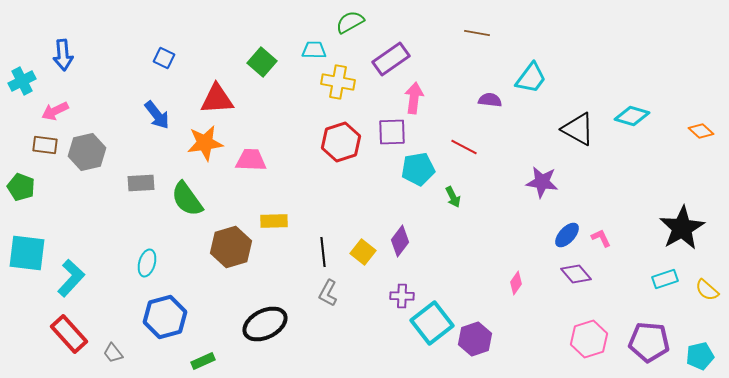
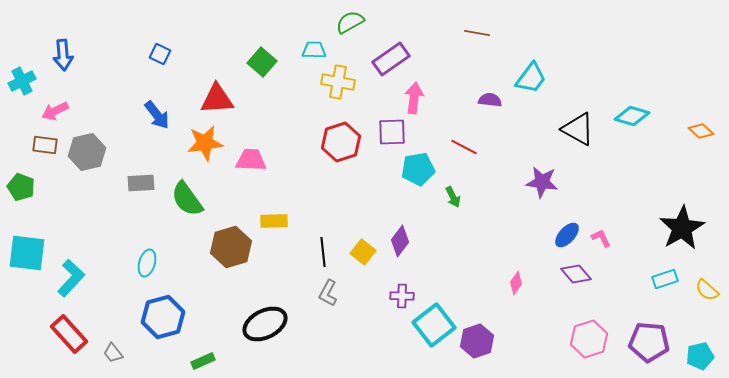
blue square at (164, 58): moved 4 px left, 4 px up
blue hexagon at (165, 317): moved 2 px left
cyan square at (432, 323): moved 2 px right, 2 px down
purple hexagon at (475, 339): moved 2 px right, 2 px down
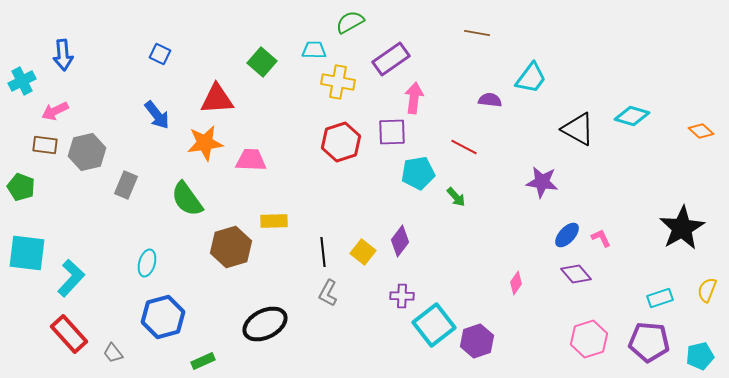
cyan pentagon at (418, 169): moved 4 px down
gray rectangle at (141, 183): moved 15 px left, 2 px down; rotated 64 degrees counterclockwise
green arrow at (453, 197): moved 3 px right; rotated 15 degrees counterclockwise
cyan rectangle at (665, 279): moved 5 px left, 19 px down
yellow semicircle at (707, 290): rotated 70 degrees clockwise
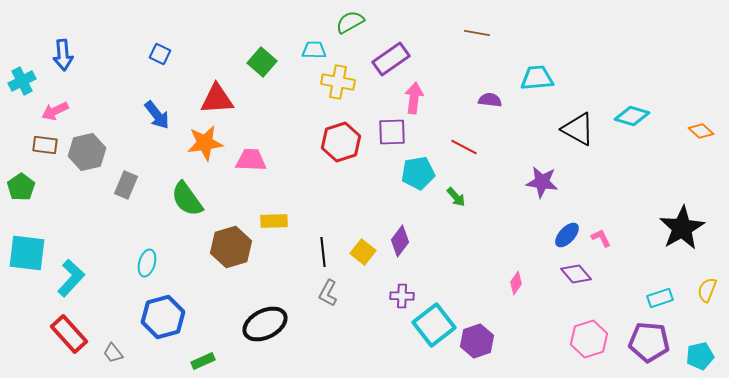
cyan trapezoid at (531, 78): moved 6 px right; rotated 132 degrees counterclockwise
green pentagon at (21, 187): rotated 16 degrees clockwise
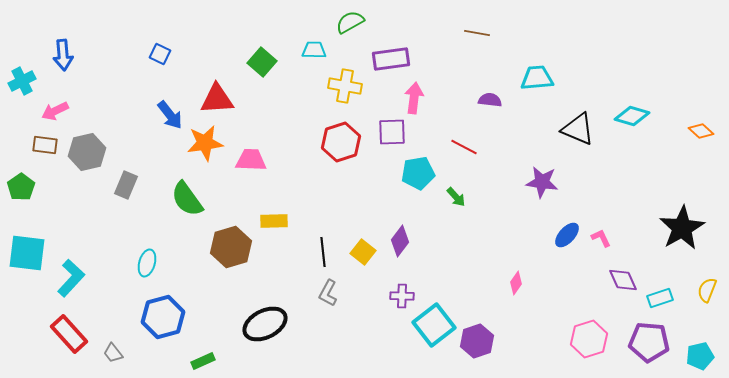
purple rectangle at (391, 59): rotated 27 degrees clockwise
yellow cross at (338, 82): moved 7 px right, 4 px down
blue arrow at (157, 115): moved 13 px right
black triangle at (578, 129): rotated 6 degrees counterclockwise
purple diamond at (576, 274): moved 47 px right, 6 px down; rotated 16 degrees clockwise
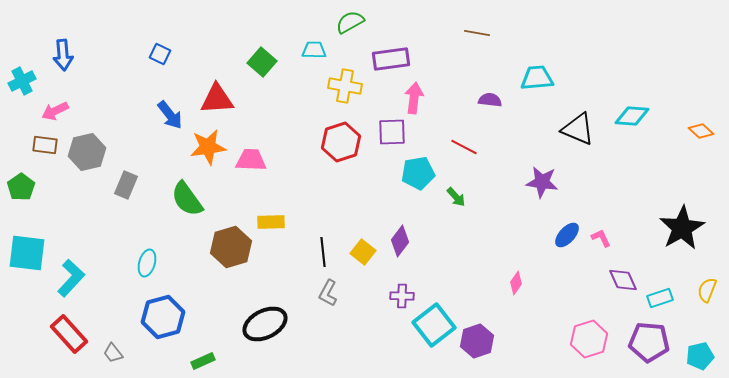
cyan diamond at (632, 116): rotated 12 degrees counterclockwise
orange star at (205, 143): moved 3 px right, 4 px down
yellow rectangle at (274, 221): moved 3 px left, 1 px down
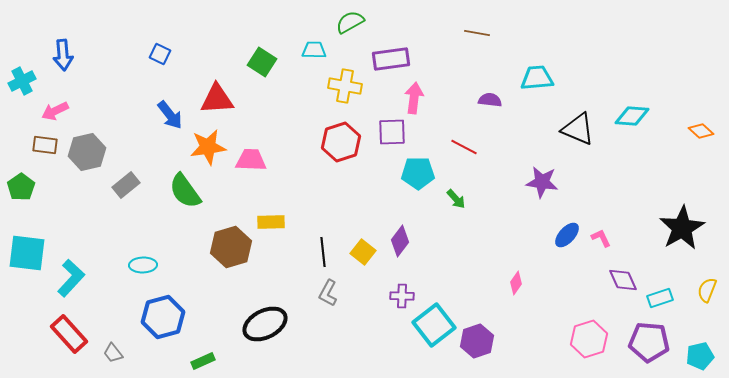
green square at (262, 62): rotated 8 degrees counterclockwise
cyan pentagon at (418, 173): rotated 8 degrees clockwise
gray rectangle at (126, 185): rotated 28 degrees clockwise
green arrow at (456, 197): moved 2 px down
green semicircle at (187, 199): moved 2 px left, 8 px up
cyan ellipse at (147, 263): moved 4 px left, 2 px down; rotated 72 degrees clockwise
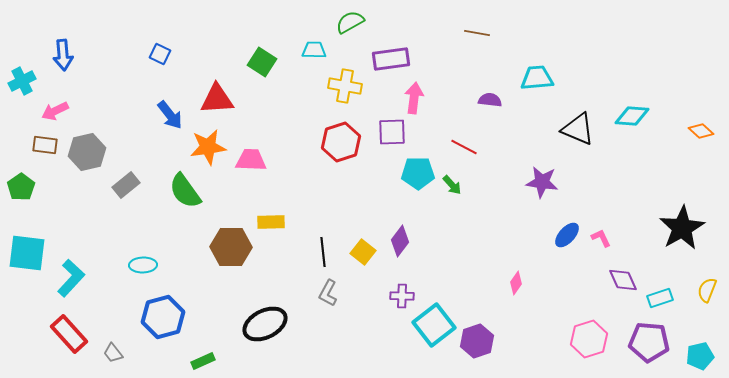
green arrow at (456, 199): moved 4 px left, 14 px up
brown hexagon at (231, 247): rotated 18 degrees clockwise
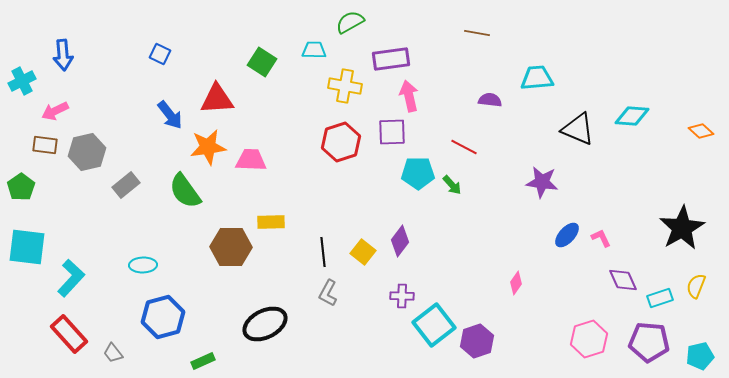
pink arrow at (414, 98): moved 5 px left, 2 px up; rotated 20 degrees counterclockwise
cyan square at (27, 253): moved 6 px up
yellow semicircle at (707, 290): moved 11 px left, 4 px up
